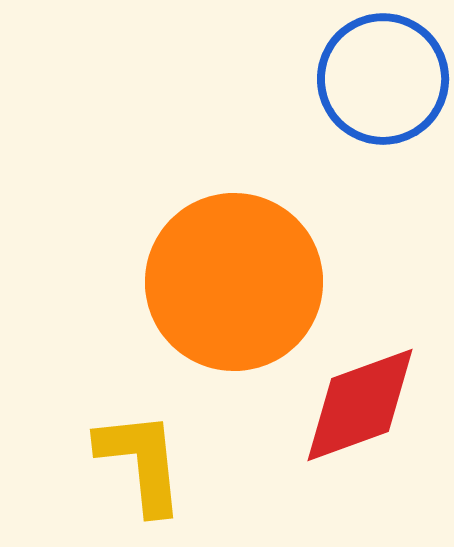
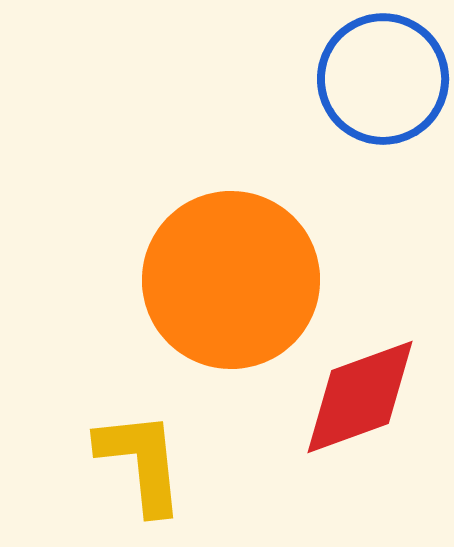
orange circle: moved 3 px left, 2 px up
red diamond: moved 8 px up
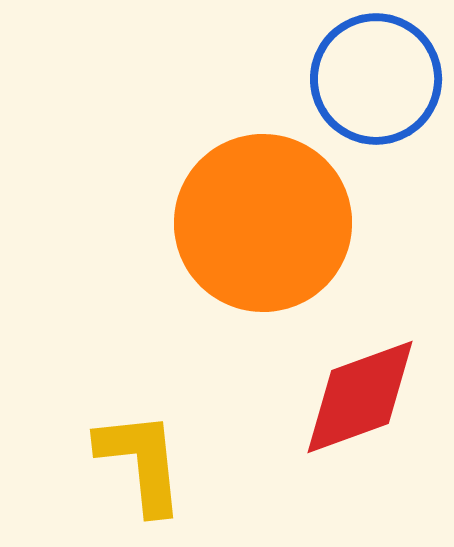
blue circle: moved 7 px left
orange circle: moved 32 px right, 57 px up
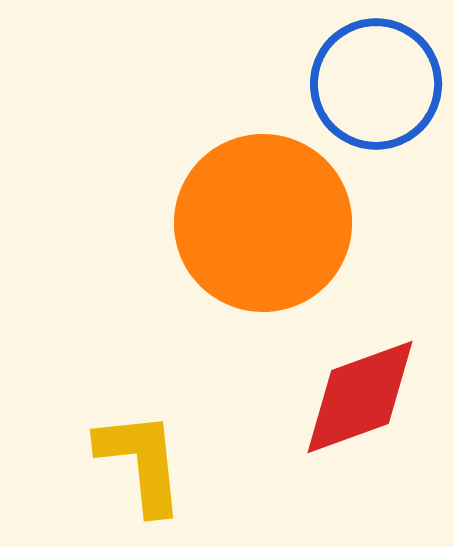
blue circle: moved 5 px down
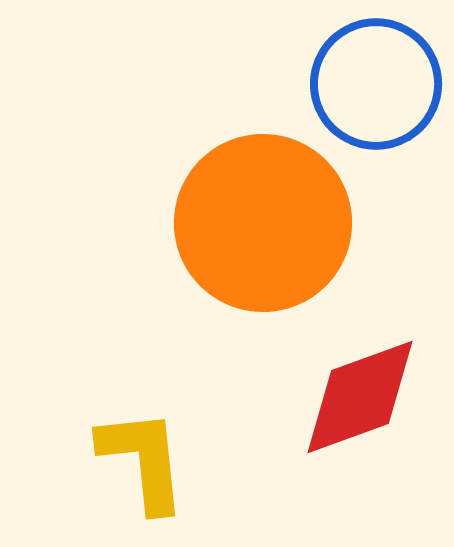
yellow L-shape: moved 2 px right, 2 px up
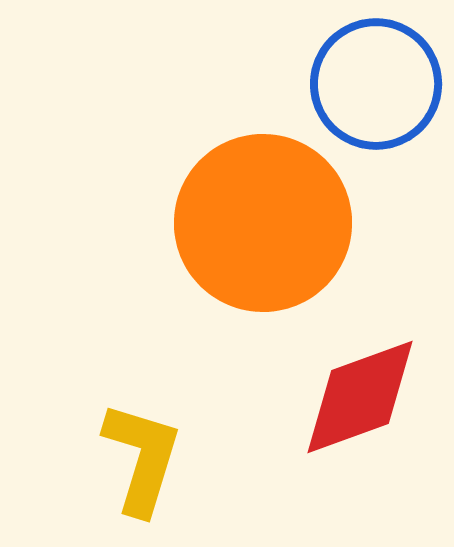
yellow L-shape: moved 1 px left, 2 px up; rotated 23 degrees clockwise
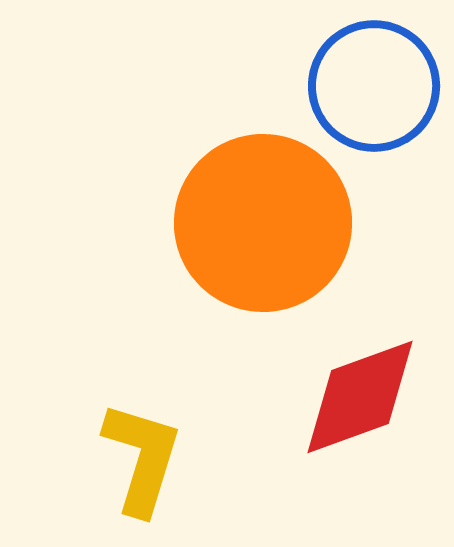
blue circle: moved 2 px left, 2 px down
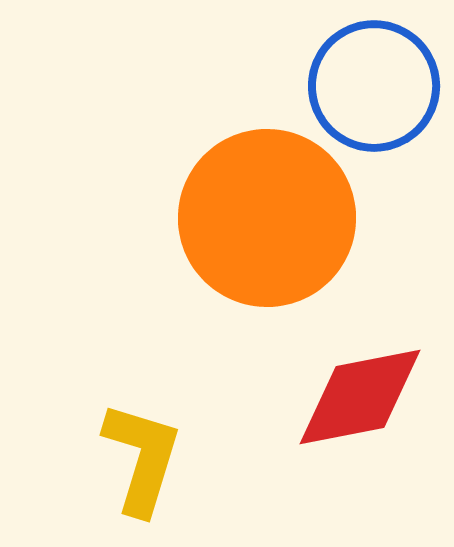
orange circle: moved 4 px right, 5 px up
red diamond: rotated 9 degrees clockwise
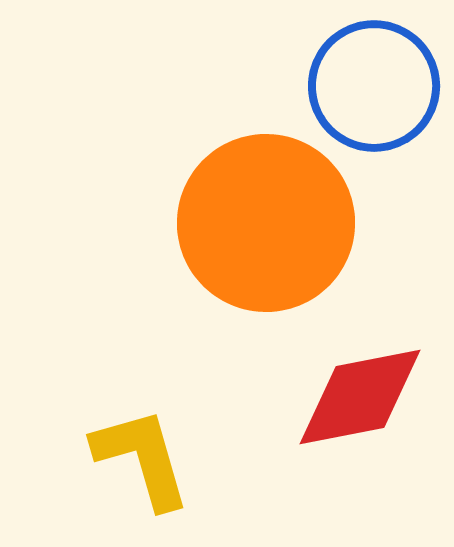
orange circle: moved 1 px left, 5 px down
yellow L-shape: rotated 33 degrees counterclockwise
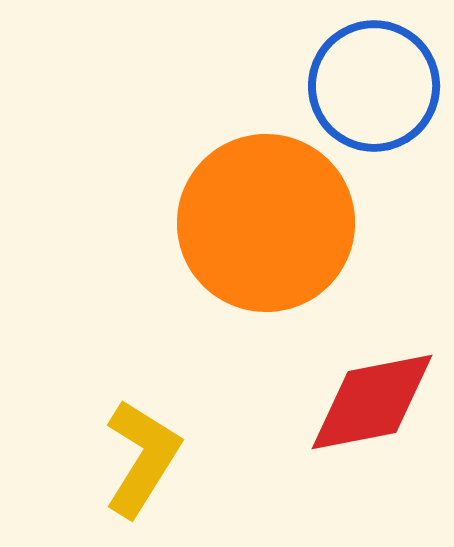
red diamond: moved 12 px right, 5 px down
yellow L-shape: rotated 48 degrees clockwise
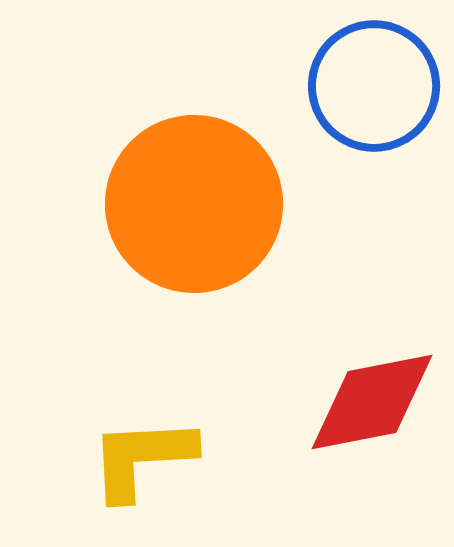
orange circle: moved 72 px left, 19 px up
yellow L-shape: rotated 125 degrees counterclockwise
